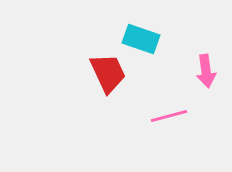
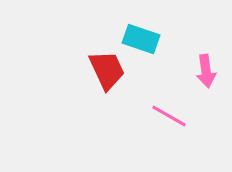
red trapezoid: moved 1 px left, 3 px up
pink line: rotated 45 degrees clockwise
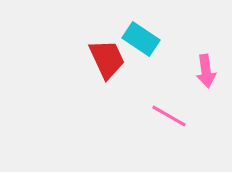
cyan rectangle: rotated 15 degrees clockwise
red trapezoid: moved 11 px up
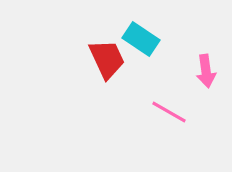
pink line: moved 4 px up
